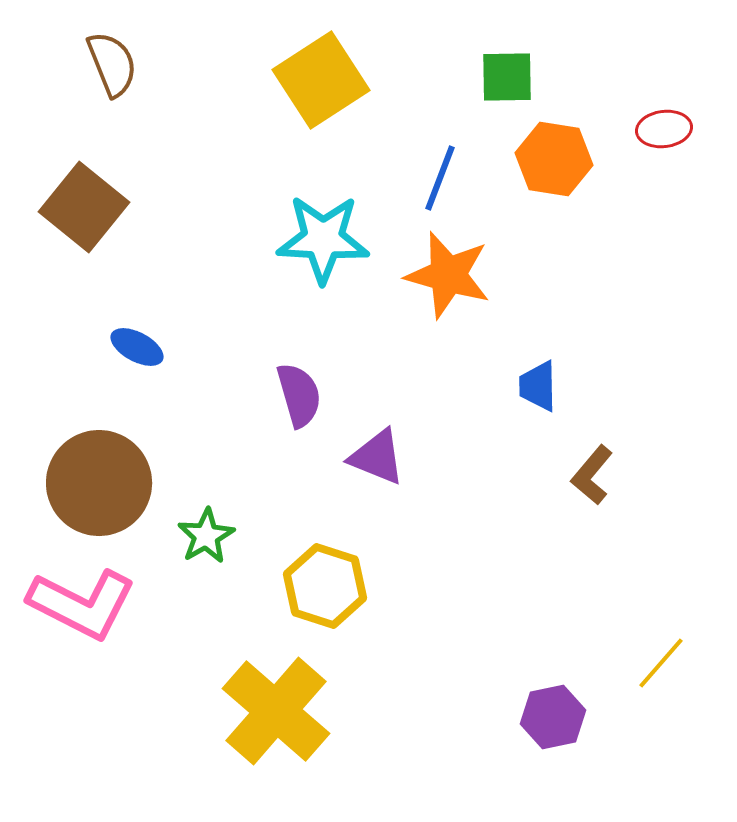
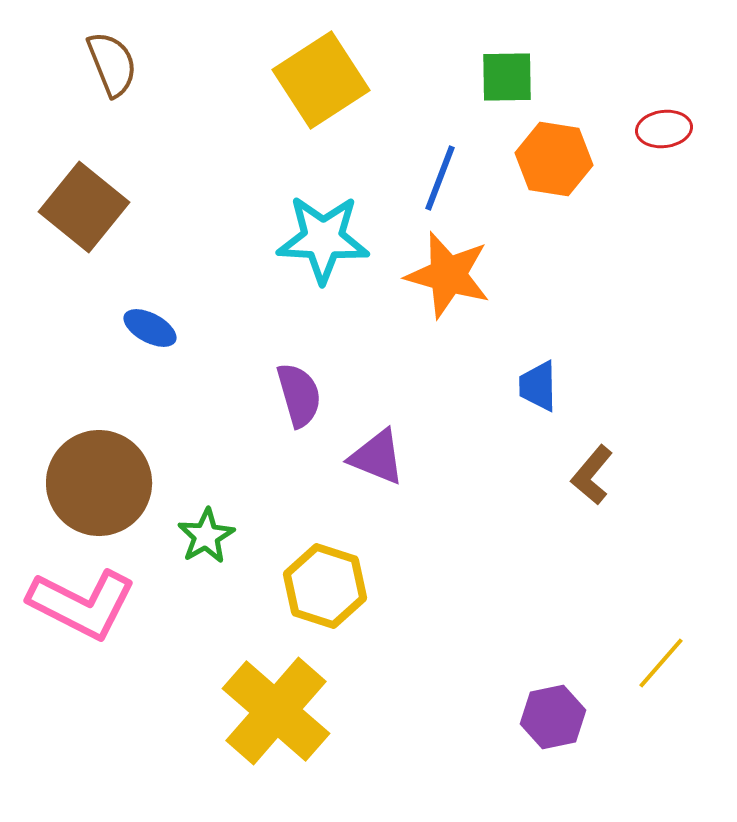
blue ellipse: moved 13 px right, 19 px up
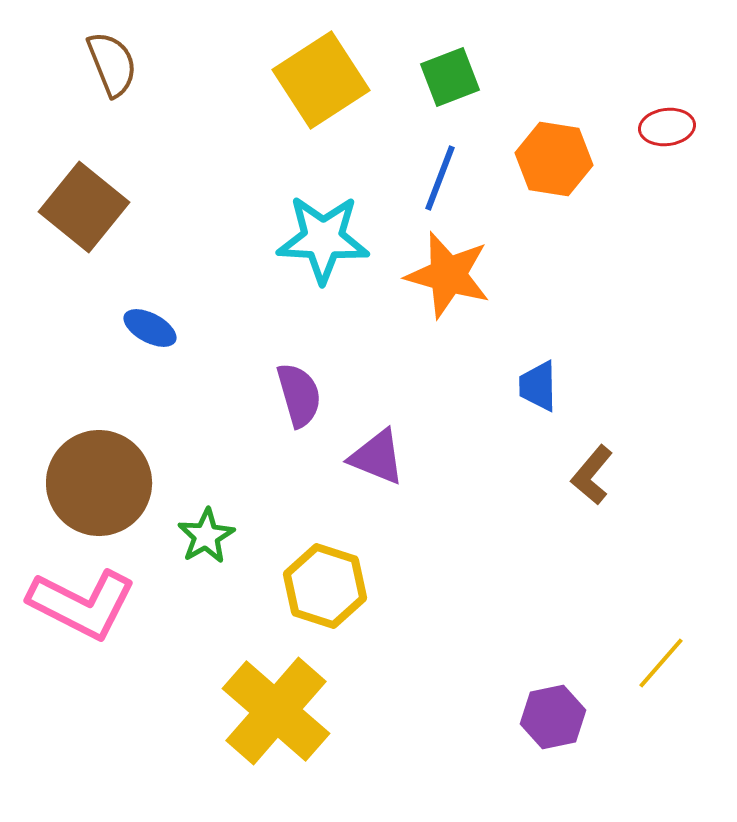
green square: moved 57 px left; rotated 20 degrees counterclockwise
red ellipse: moved 3 px right, 2 px up
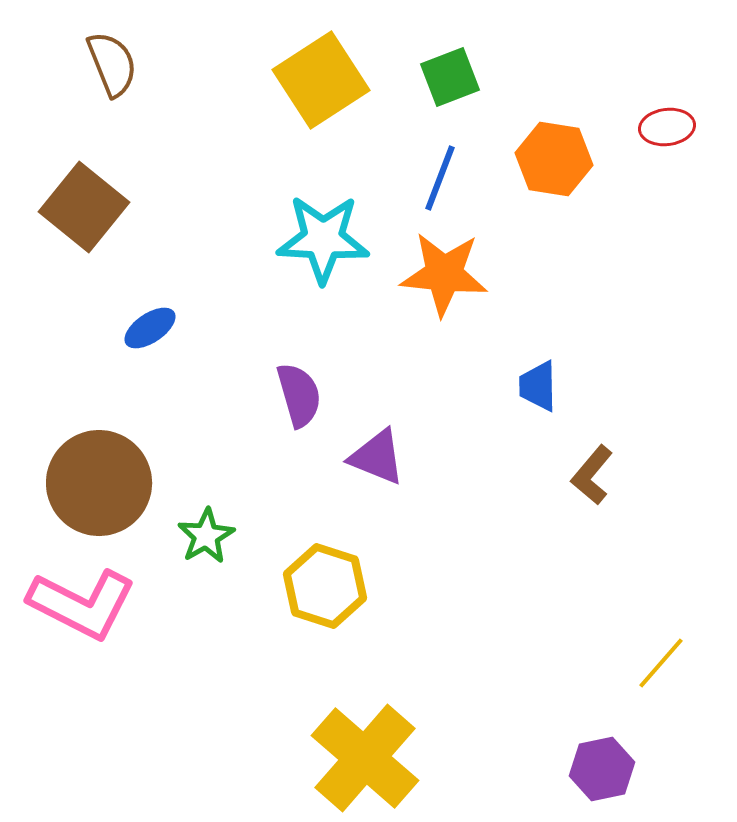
orange star: moved 4 px left, 1 px up; rotated 10 degrees counterclockwise
blue ellipse: rotated 62 degrees counterclockwise
yellow cross: moved 89 px right, 47 px down
purple hexagon: moved 49 px right, 52 px down
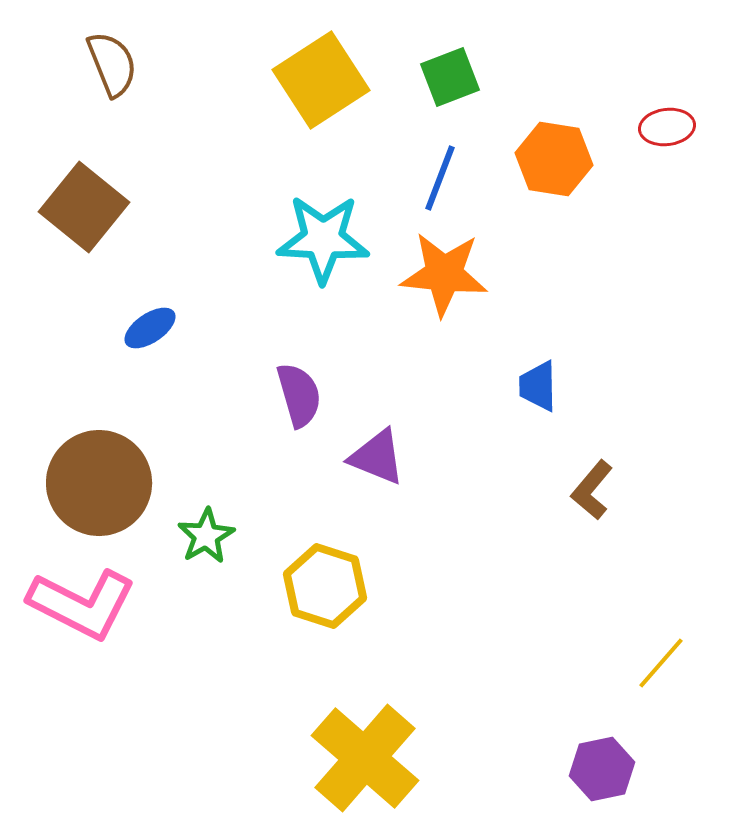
brown L-shape: moved 15 px down
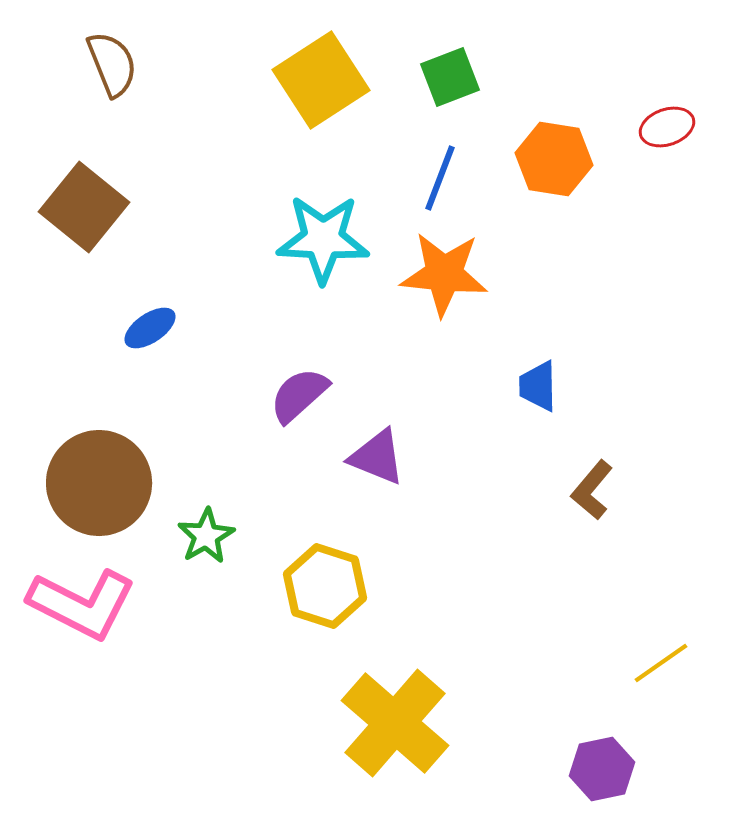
red ellipse: rotated 12 degrees counterclockwise
purple semicircle: rotated 116 degrees counterclockwise
yellow line: rotated 14 degrees clockwise
yellow cross: moved 30 px right, 35 px up
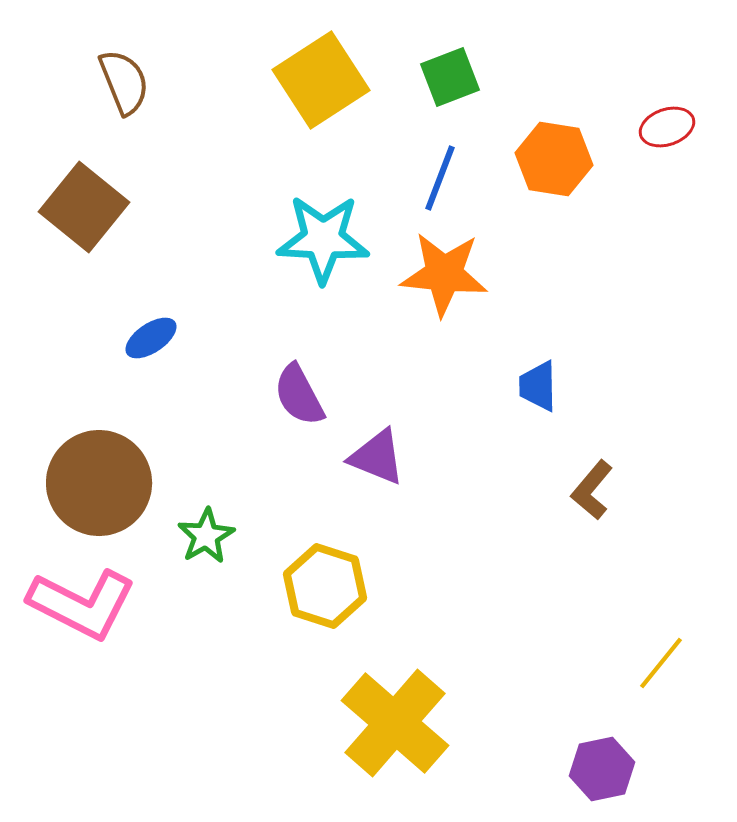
brown semicircle: moved 12 px right, 18 px down
blue ellipse: moved 1 px right, 10 px down
purple semicircle: rotated 76 degrees counterclockwise
yellow line: rotated 16 degrees counterclockwise
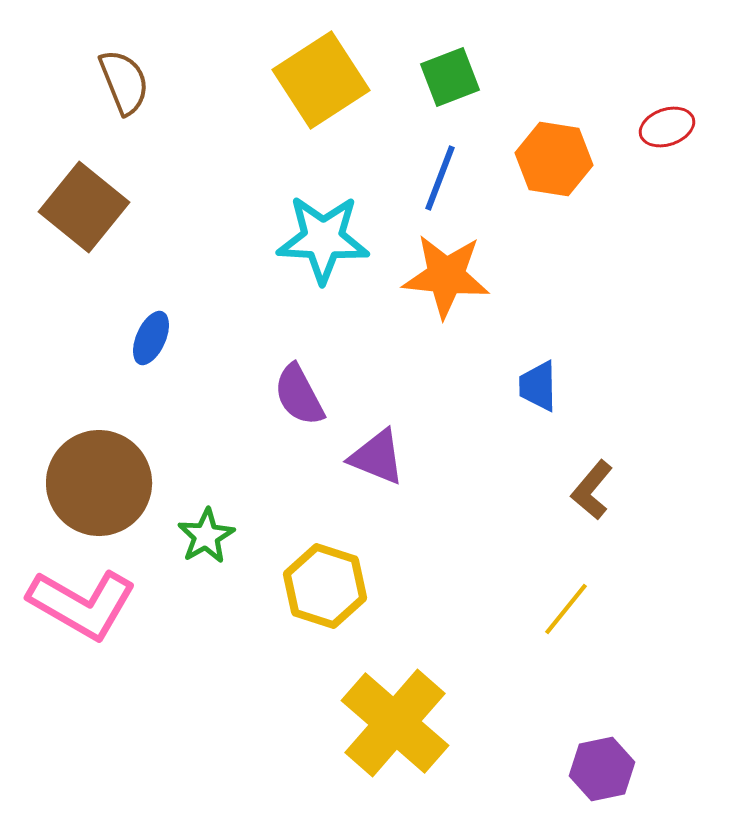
orange star: moved 2 px right, 2 px down
blue ellipse: rotated 32 degrees counterclockwise
pink L-shape: rotated 3 degrees clockwise
yellow line: moved 95 px left, 54 px up
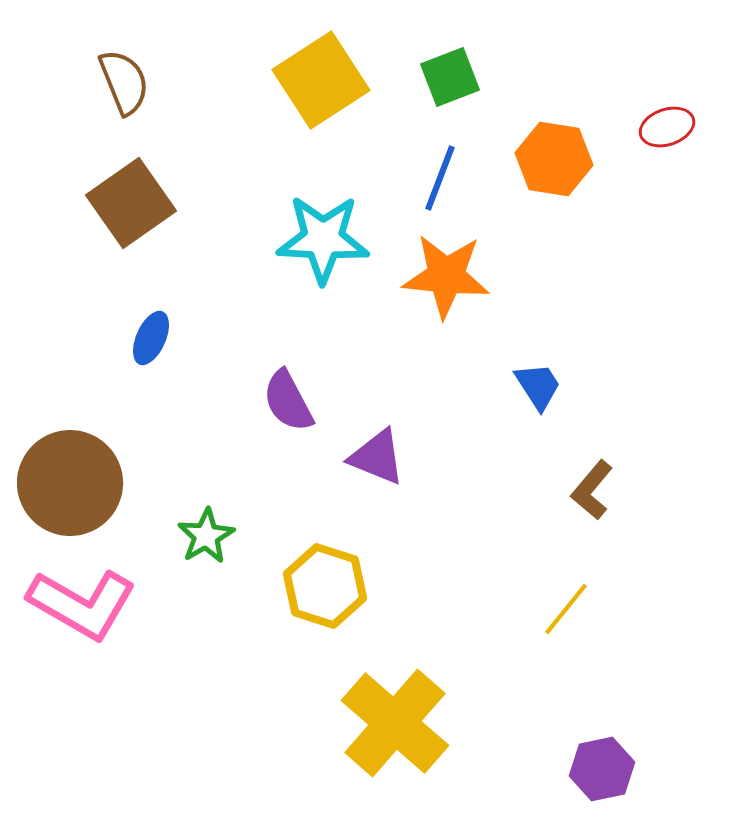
brown square: moved 47 px right, 4 px up; rotated 16 degrees clockwise
blue trapezoid: rotated 148 degrees clockwise
purple semicircle: moved 11 px left, 6 px down
brown circle: moved 29 px left
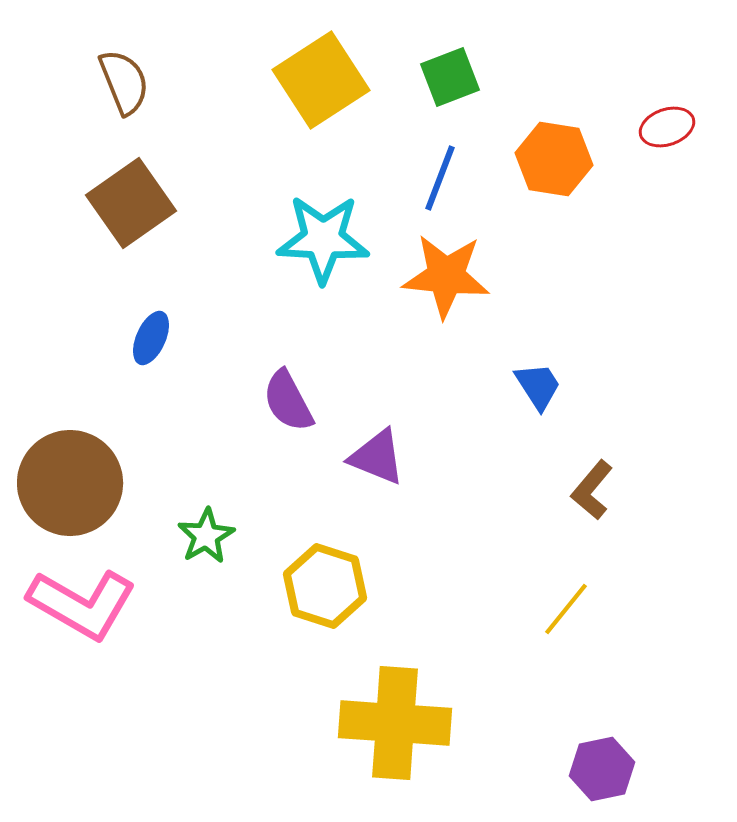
yellow cross: rotated 37 degrees counterclockwise
